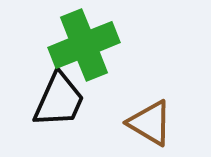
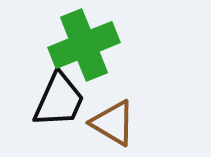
brown triangle: moved 37 px left
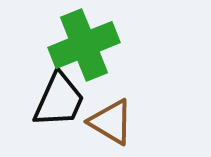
brown triangle: moved 2 px left, 1 px up
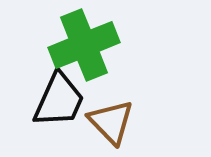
brown triangle: rotated 15 degrees clockwise
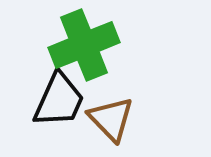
brown triangle: moved 3 px up
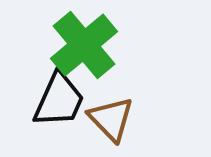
green cross: rotated 18 degrees counterclockwise
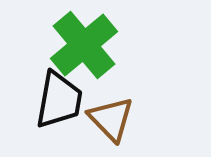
black trapezoid: rotated 14 degrees counterclockwise
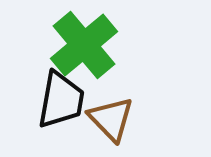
black trapezoid: moved 2 px right
